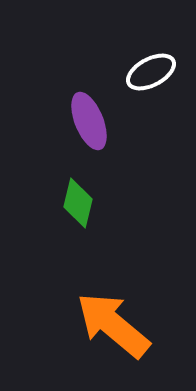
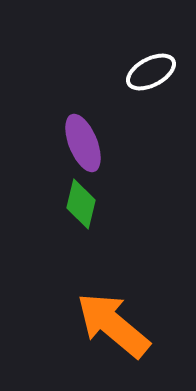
purple ellipse: moved 6 px left, 22 px down
green diamond: moved 3 px right, 1 px down
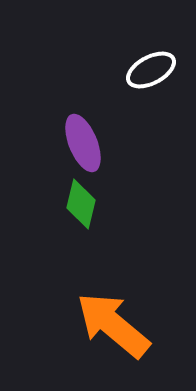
white ellipse: moved 2 px up
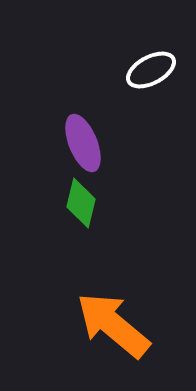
green diamond: moved 1 px up
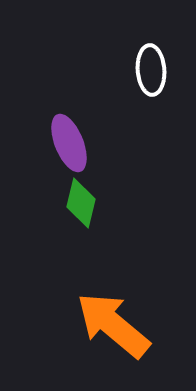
white ellipse: rotated 66 degrees counterclockwise
purple ellipse: moved 14 px left
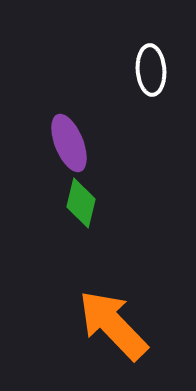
orange arrow: rotated 6 degrees clockwise
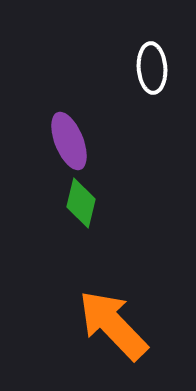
white ellipse: moved 1 px right, 2 px up
purple ellipse: moved 2 px up
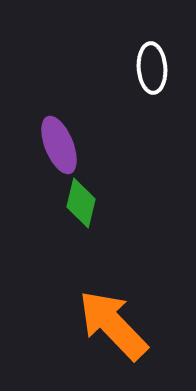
purple ellipse: moved 10 px left, 4 px down
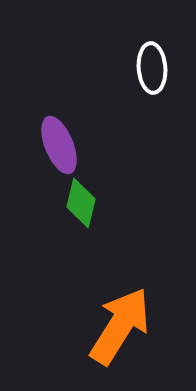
orange arrow: moved 7 px right, 1 px down; rotated 76 degrees clockwise
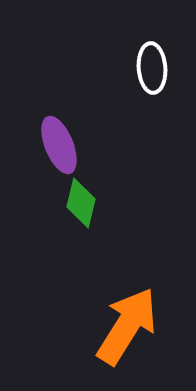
orange arrow: moved 7 px right
